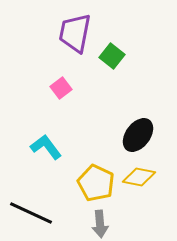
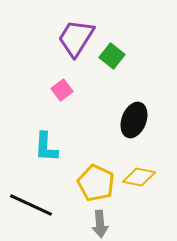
purple trapezoid: moved 1 px right, 5 px down; rotated 21 degrees clockwise
pink square: moved 1 px right, 2 px down
black ellipse: moved 4 px left, 15 px up; rotated 16 degrees counterclockwise
cyan L-shape: rotated 140 degrees counterclockwise
black line: moved 8 px up
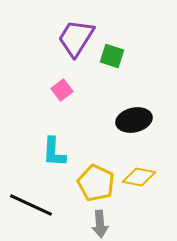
green square: rotated 20 degrees counterclockwise
black ellipse: rotated 56 degrees clockwise
cyan L-shape: moved 8 px right, 5 px down
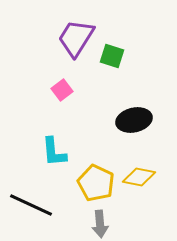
cyan L-shape: rotated 8 degrees counterclockwise
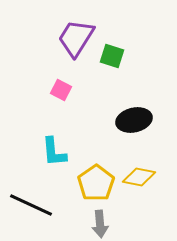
pink square: moved 1 px left; rotated 25 degrees counterclockwise
yellow pentagon: rotated 12 degrees clockwise
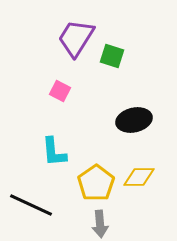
pink square: moved 1 px left, 1 px down
yellow diamond: rotated 12 degrees counterclockwise
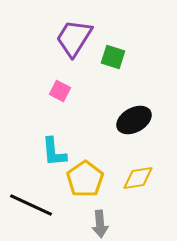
purple trapezoid: moved 2 px left
green square: moved 1 px right, 1 px down
black ellipse: rotated 16 degrees counterclockwise
yellow diamond: moved 1 px left, 1 px down; rotated 8 degrees counterclockwise
yellow pentagon: moved 11 px left, 4 px up
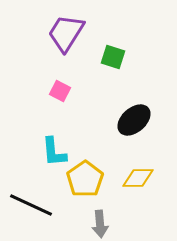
purple trapezoid: moved 8 px left, 5 px up
black ellipse: rotated 12 degrees counterclockwise
yellow diamond: rotated 8 degrees clockwise
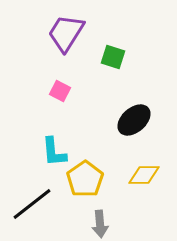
yellow diamond: moved 6 px right, 3 px up
black line: moved 1 px right, 1 px up; rotated 63 degrees counterclockwise
